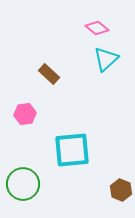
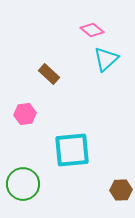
pink diamond: moved 5 px left, 2 px down
brown hexagon: rotated 25 degrees counterclockwise
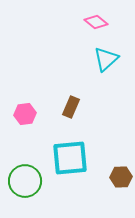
pink diamond: moved 4 px right, 8 px up
brown rectangle: moved 22 px right, 33 px down; rotated 70 degrees clockwise
cyan square: moved 2 px left, 8 px down
green circle: moved 2 px right, 3 px up
brown hexagon: moved 13 px up
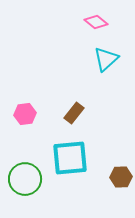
brown rectangle: moved 3 px right, 6 px down; rotated 15 degrees clockwise
green circle: moved 2 px up
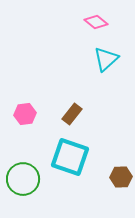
brown rectangle: moved 2 px left, 1 px down
cyan square: moved 1 px up; rotated 24 degrees clockwise
green circle: moved 2 px left
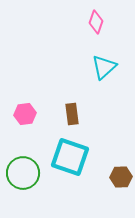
pink diamond: rotated 70 degrees clockwise
cyan triangle: moved 2 px left, 8 px down
brown rectangle: rotated 45 degrees counterclockwise
green circle: moved 6 px up
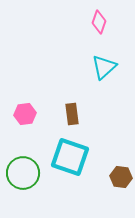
pink diamond: moved 3 px right
brown hexagon: rotated 10 degrees clockwise
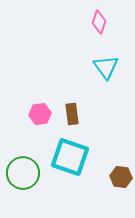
cyan triangle: moved 2 px right; rotated 24 degrees counterclockwise
pink hexagon: moved 15 px right
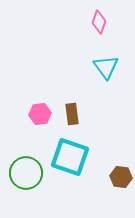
green circle: moved 3 px right
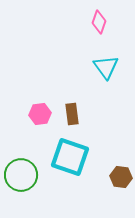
green circle: moved 5 px left, 2 px down
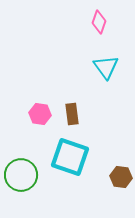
pink hexagon: rotated 15 degrees clockwise
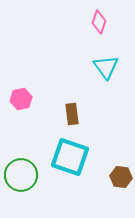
pink hexagon: moved 19 px left, 15 px up; rotated 20 degrees counterclockwise
